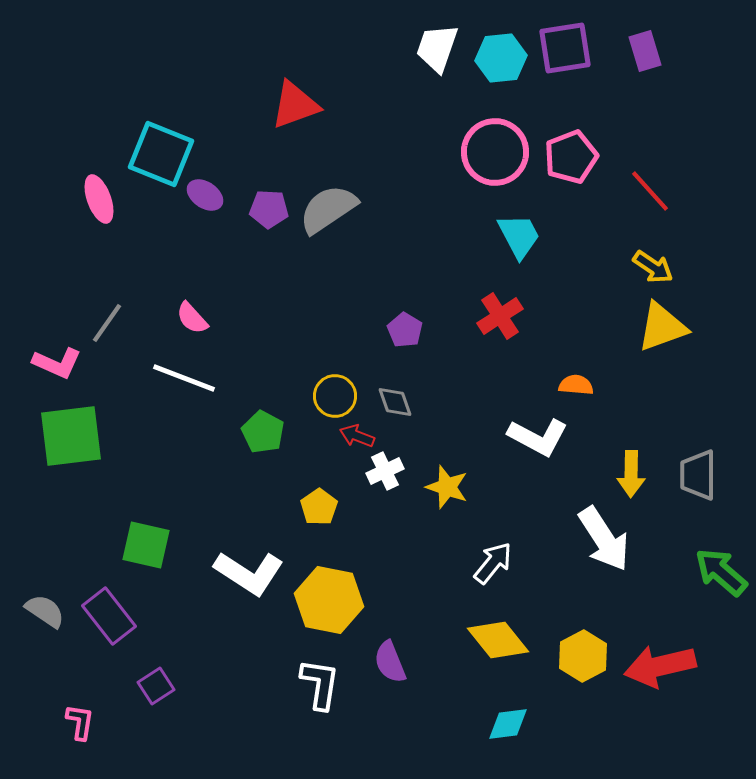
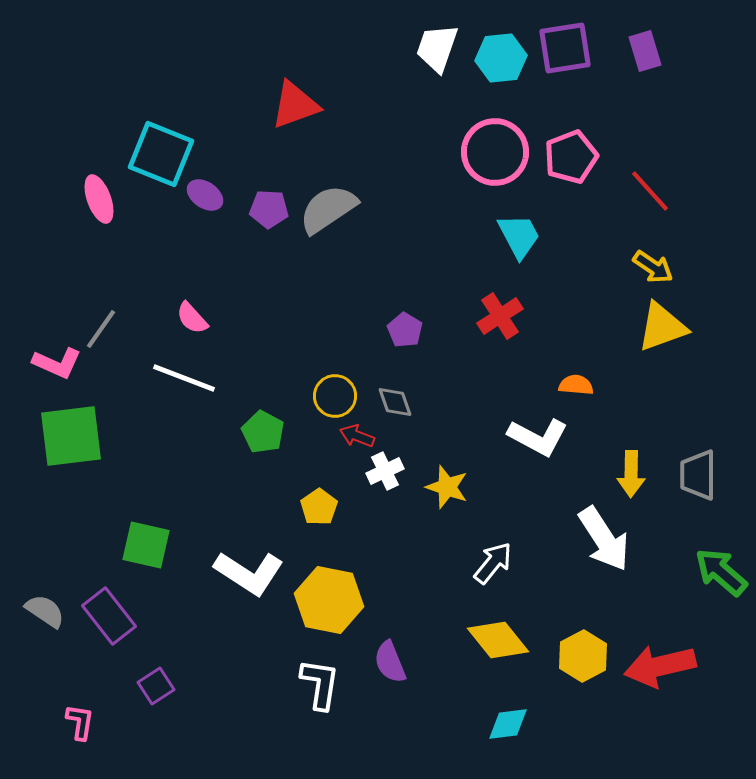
gray line at (107, 323): moved 6 px left, 6 px down
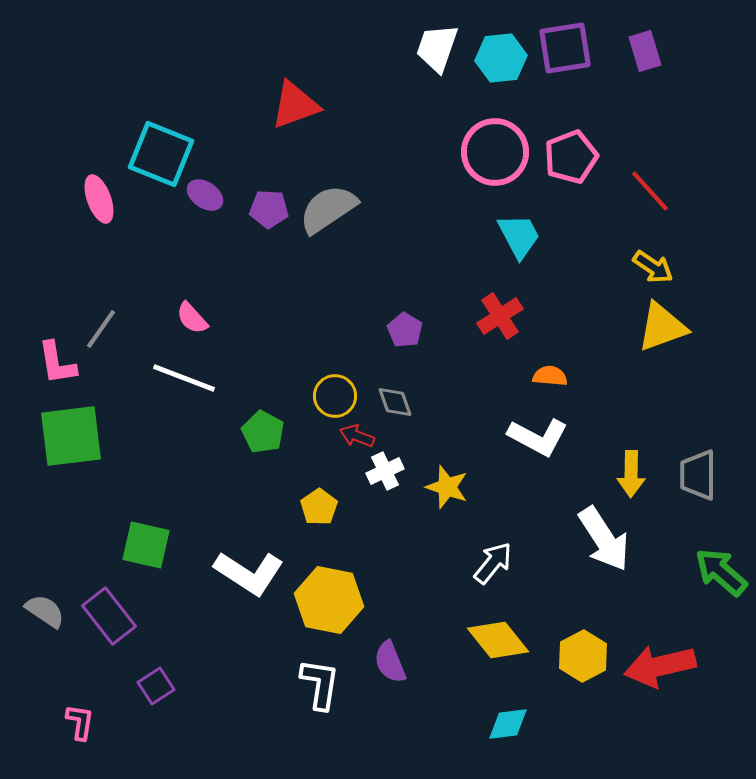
pink L-shape at (57, 363): rotated 57 degrees clockwise
orange semicircle at (576, 385): moved 26 px left, 9 px up
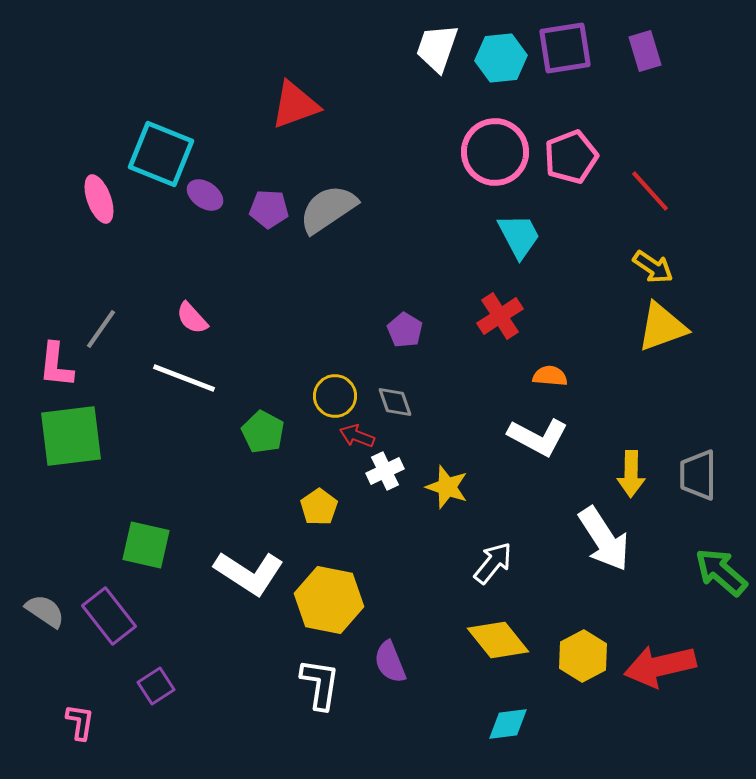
pink L-shape at (57, 363): moved 1 px left, 2 px down; rotated 15 degrees clockwise
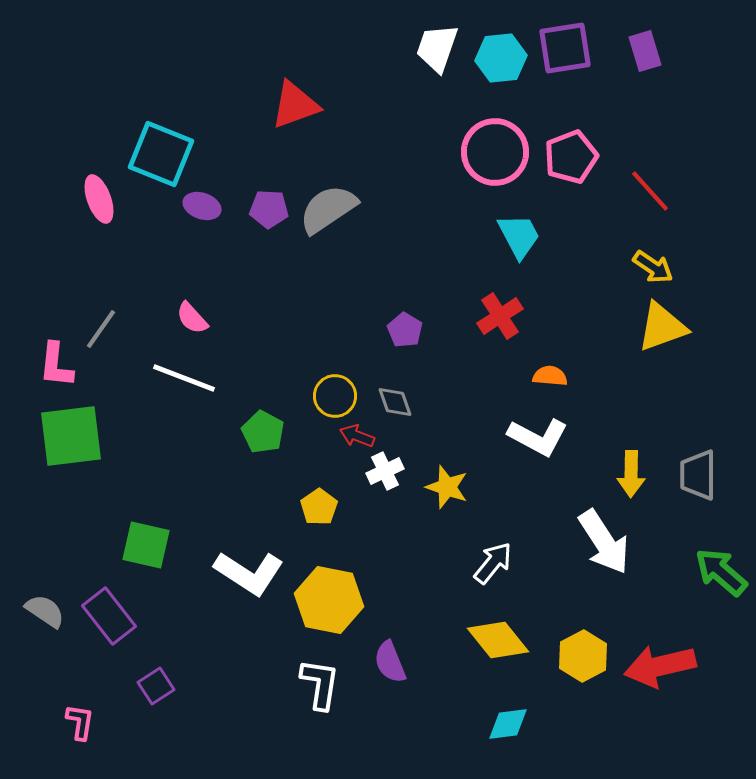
purple ellipse at (205, 195): moved 3 px left, 11 px down; rotated 15 degrees counterclockwise
white arrow at (604, 539): moved 3 px down
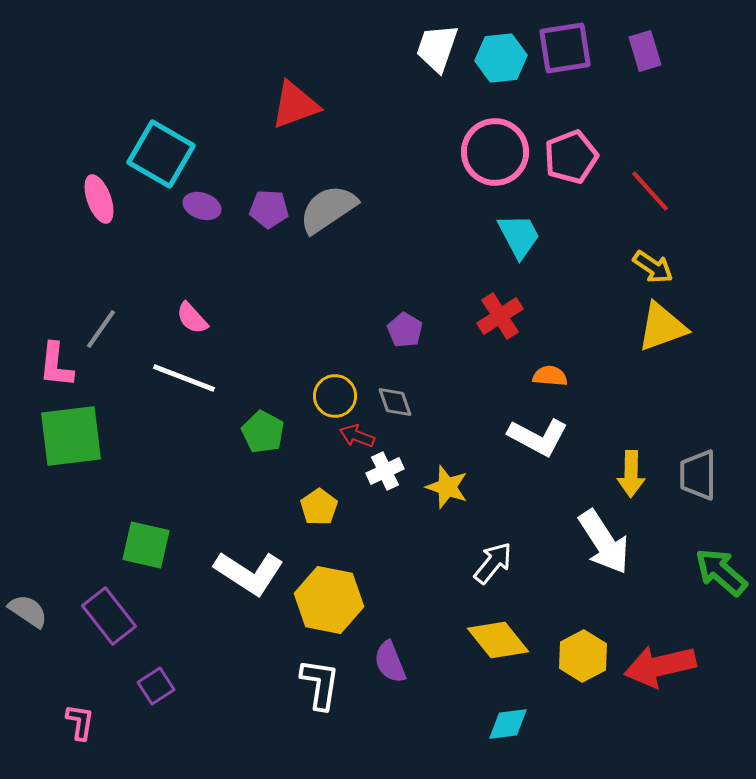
cyan square at (161, 154): rotated 8 degrees clockwise
gray semicircle at (45, 611): moved 17 px left
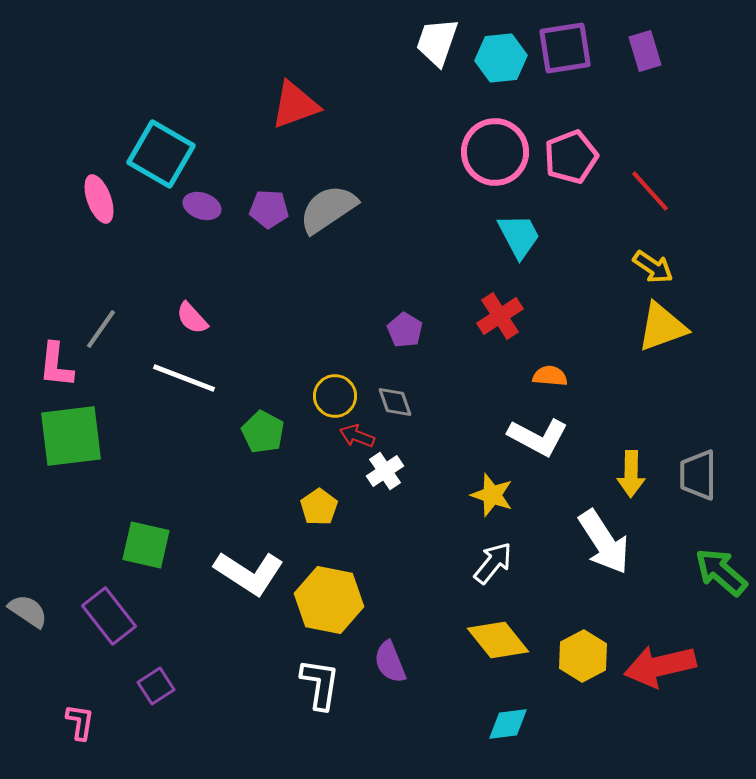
white trapezoid at (437, 48): moved 6 px up
white cross at (385, 471): rotated 9 degrees counterclockwise
yellow star at (447, 487): moved 45 px right, 8 px down
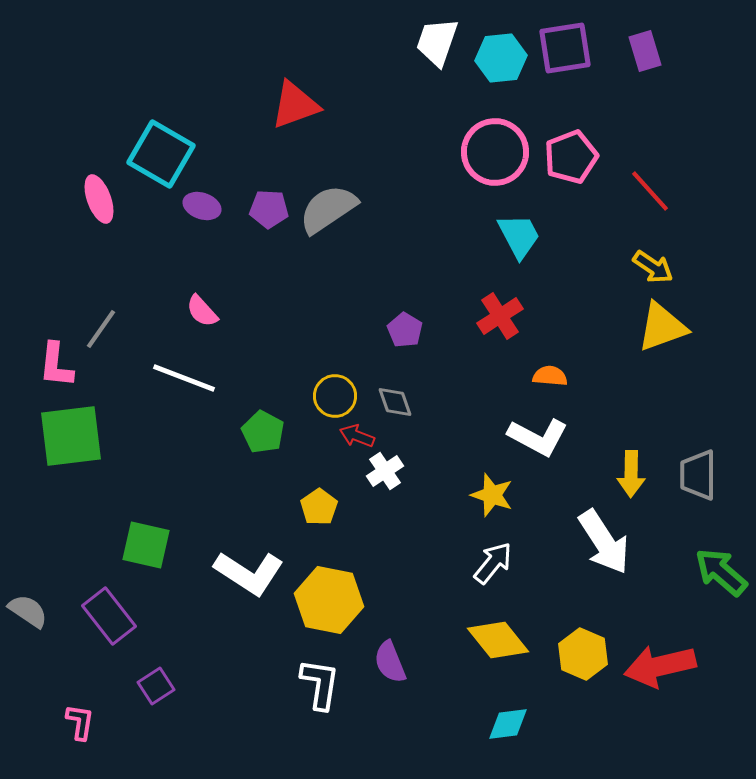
pink semicircle at (192, 318): moved 10 px right, 7 px up
yellow hexagon at (583, 656): moved 2 px up; rotated 9 degrees counterclockwise
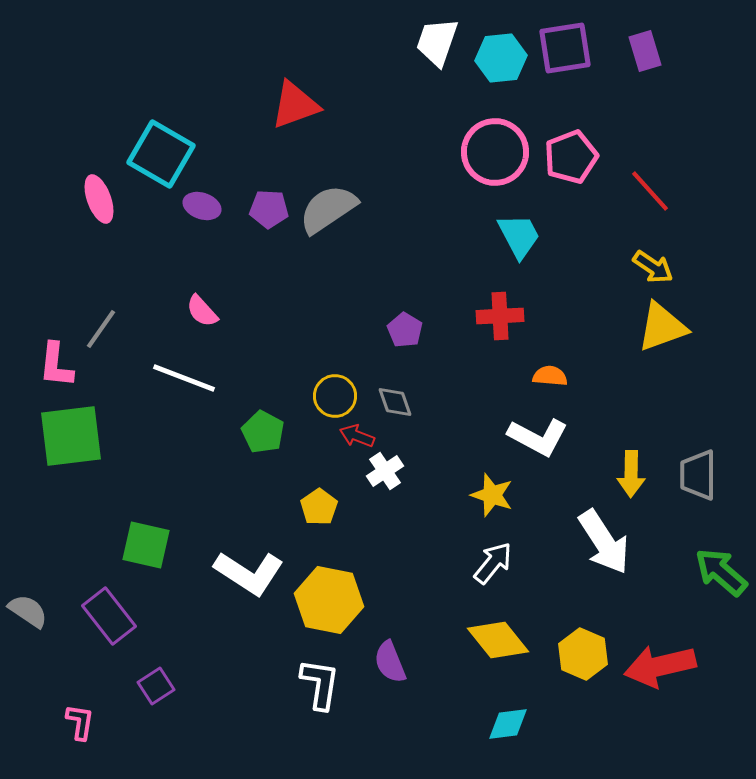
red cross at (500, 316): rotated 30 degrees clockwise
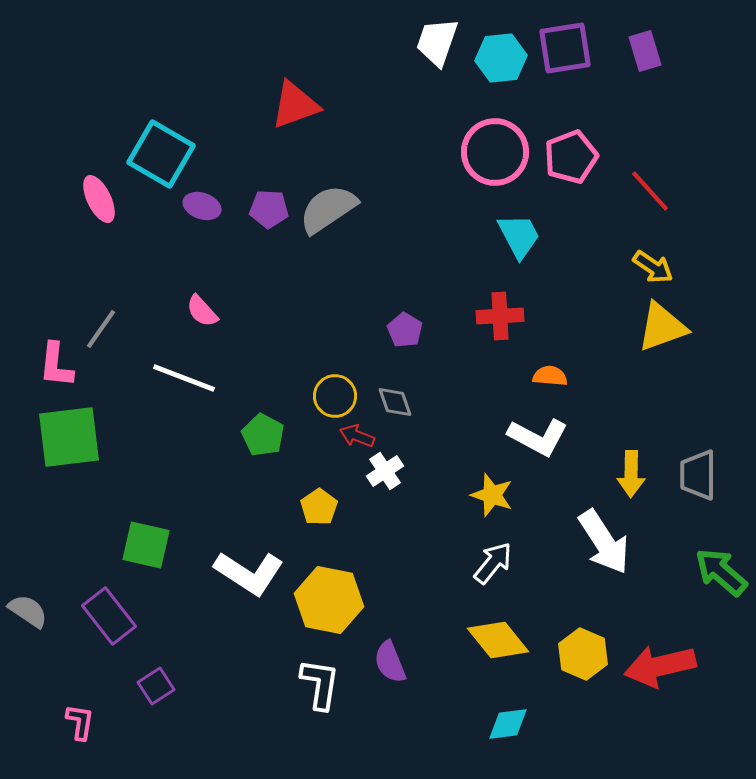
pink ellipse at (99, 199): rotated 6 degrees counterclockwise
green pentagon at (263, 432): moved 3 px down
green square at (71, 436): moved 2 px left, 1 px down
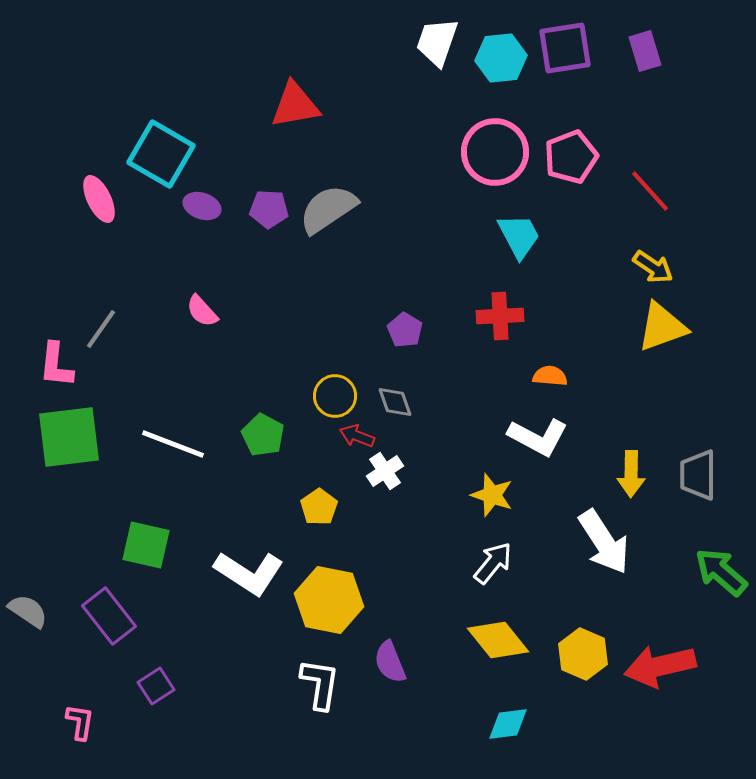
red triangle at (295, 105): rotated 10 degrees clockwise
white line at (184, 378): moved 11 px left, 66 px down
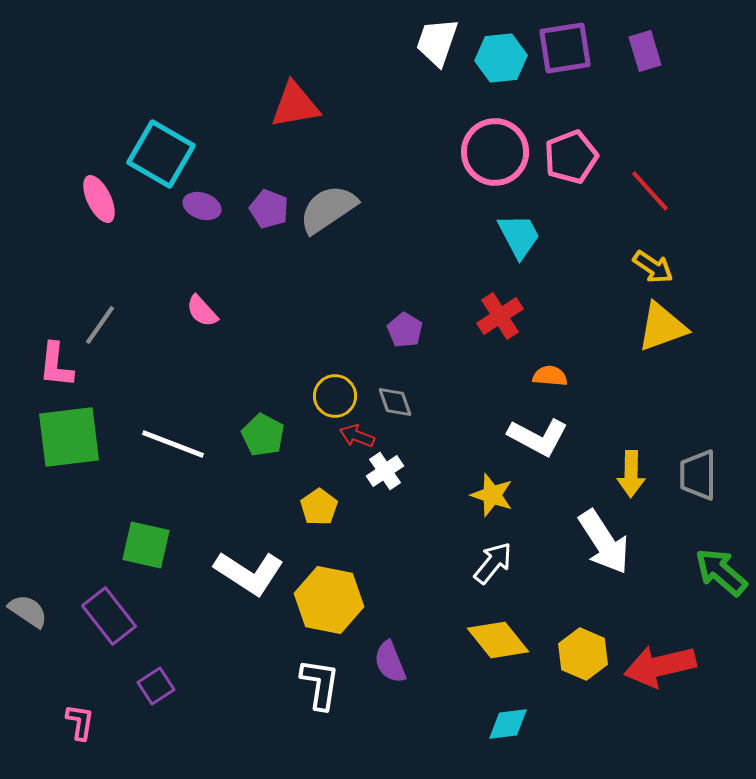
purple pentagon at (269, 209): rotated 18 degrees clockwise
red cross at (500, 316): rotated 30 degrees counterclockwise
gray line at (101, 329): moved 1 px left, 4 px up
